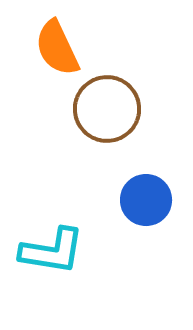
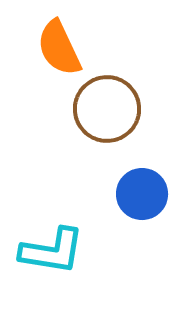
orange semicircle: moved 2 px right
blue circle: moved 4 px left, 6 px up
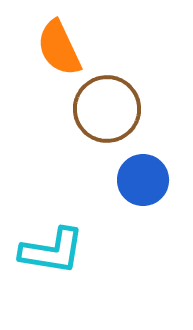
blue circle: moved 1 px right, 14 px up
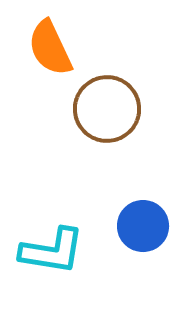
orange semicircle: moved 9 px left
blue circle: moved 46 px down
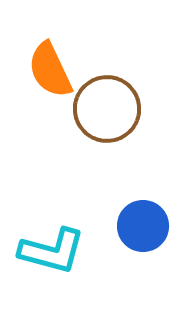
orange semicircle: moved 22 px down
cyan L-shape: rotated 6 degrees clockwise
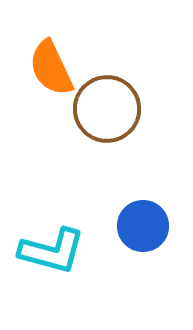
orange semicircle: moved 1 px right, 2 px up
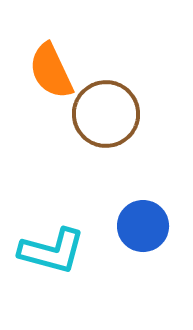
orange semicircle: moved 3 px down
brown circle: moved 1 px left, 5 px down
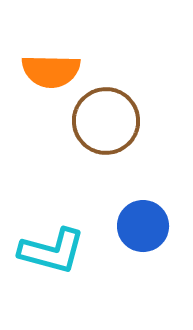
orange semicircle: rotated 64 degrees counterclockwise
brown circle: moved 7 px down
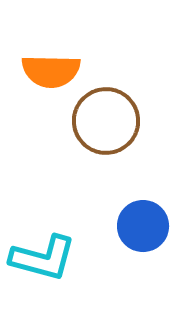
cyan L-shape: moved 9 px left, 7 px down
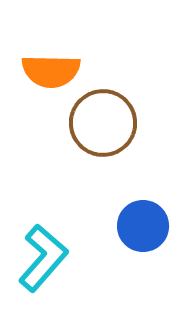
brown circle: moved 3 px left, 2 px down
cyan L-shape: rotated 64 degrees counterclockwise
